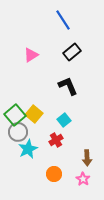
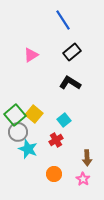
black L-shape: moved 2 px right, 3 px up; rotated 35 degrees counterclockwise
cyan star: rotated 24 degrees counterclockwise
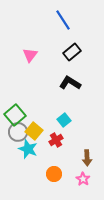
pink triangle: moved 1 px left; rotated 21 degrees counterclockwise
yellow square: moved 17 px down
